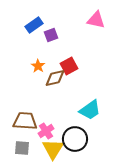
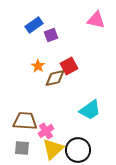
black circle: moved 3 px right, 11 px down
yellow triangle: rotated 15 degrees clockwise
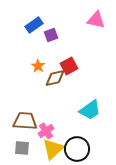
black circle: moved 1 px left, 1 px up
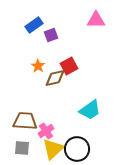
pink triangle: rotated 12 degrees counterclockwise
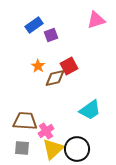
pink triangle: rotated 18 degrees counterclockwise
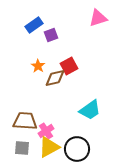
pink triangle: moved 2 px right, 2 px up
yellow triangle: moved 4 px left, 2 px up; rotated 15 degrees clockwise
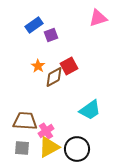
brown diamond: moved 1 px left, 1 px up; rotated 15 degrees counterclockwise
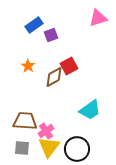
orange star: moved 10 px left
yellow triangle: rotated 25 degrees counterclockwise
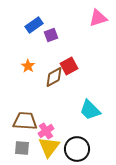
cyan trapezoid: rotated 80 degrees clockwise
